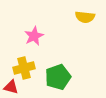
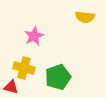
yellow cross: rotated 30 degrees clockwise
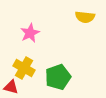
pink star: moved 4 px left, 3 px up
yellow cross: rotated 15 degrees clockwise
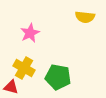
green pentagon: rotated 30 degrees clockwise
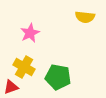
yellow cross: moved 1 px up
red triangle: rotated 35 degrees counterclockwise
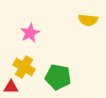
yellow semicircle: moved 3 px right, 3 px down
red triangle: rotated 21 degrees clockwise
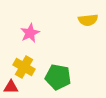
yellow semicircle: rotated 12 degrees counterclockwise
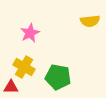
yellow semicircle: moved 2 px right, 1 px down
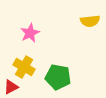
red triangle: rotated 28 degrees counterclockwise
